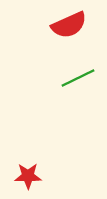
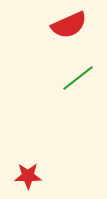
green line: rotated 12 degrees counterclockwise
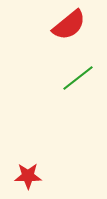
red semicircle: rotated 15 degrees counterclockwise
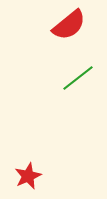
red star: rotated 24 degrees counterclockwise
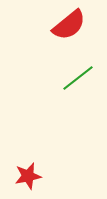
red star: rotated 12 degrees clockwise
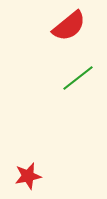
red semicircle: moved 1 px down
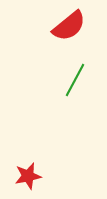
green line: moved 3 px left, 2 px down; rotated 24 degrees counterclockwise
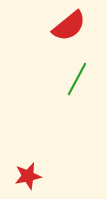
green line: moved 2 px right, 1 px up
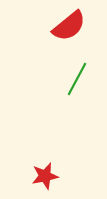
red star: moved 17 px right
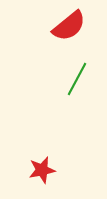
red star: moved 3 px left, 6 px up
